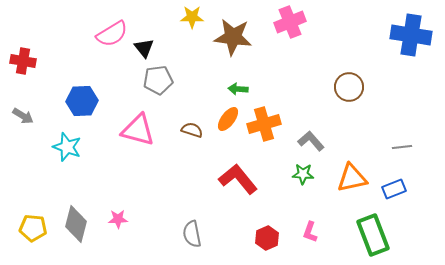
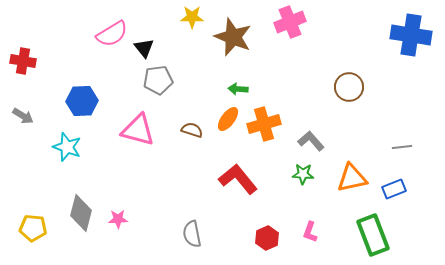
brown star: rotated 15 degrees clockwise
gray diamond: moved 5 px right, 11 px up
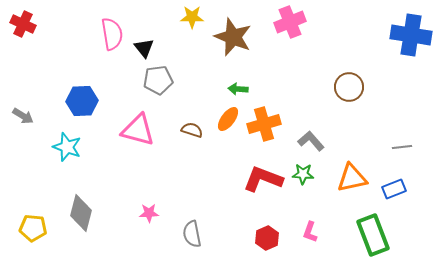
pink semicircle: rotated 68 degrees counterclockwise
red cross: moved 37 px up; rotated 15 degrees clockwise
red L-shape: moved 25 px right; rotated 30 degrees counterclockwise
pink star: moved 31 px right, 6 px up
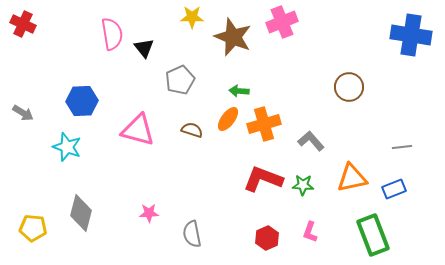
pink cross: moved 8 px left
gray pentagon: moved 22 px right; rotated 16 degrees counterclockwise
green arrow: moved 1 px right, 2 px down
gray arrow: moved 3 px up
green star: moved 11 px down
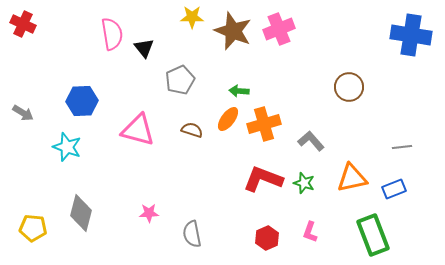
pink cross: moved 3 px left, 7 px down
brown star: moved 6 px up
green star: moved 1 px right, 2 px up; rotated 15 degrees clockwise
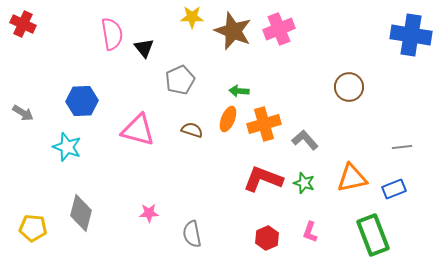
orange ellipse: rotated 15 degrees counterclockwise
gray L-shape: moved 6 px left, 1 px up
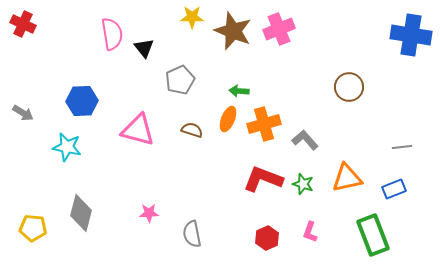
cyan star: rotated 8 degrees counterclockwise
orange triangle: moved 5 px left
green star: moved 1 px left, 1 px down
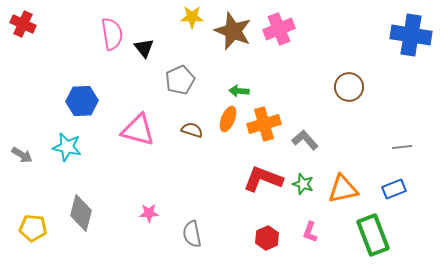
gray arrow: moved 1 px left, 42 px down
orange triangle: moved 4 px left, 11 px down
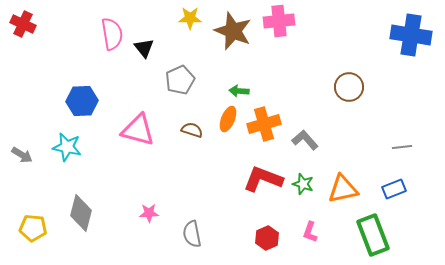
yellow star: moved 2 px left, 1 px down
pink cross: moved 8 px up; rotated 16 degrees clockwise
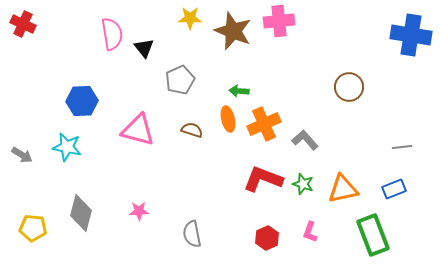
orange ellipse: rotated 35 degrees counterclockwise
orange cross: rotated 8 degrees counterclockwise
pink star: moved 10 px left, 2 px up
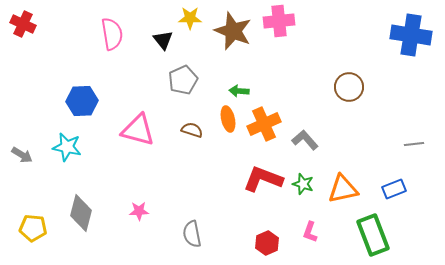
black triangle: moved 19 px right, 8 px up
gray pentagon: moved 3 px right
gray line: moved 12 px right, 3 px up
red hexagon: moved 5 px down
